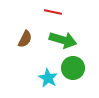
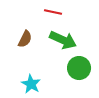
green arrow: rotated 8 degrees clockwise
green circle: moved 6 px right
cyan star: moved 17 px left, 6 px down
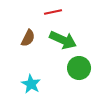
red line: rotated 24 degrees counterclockwise
brown semicircle: moved 3 px right, 1 px up
